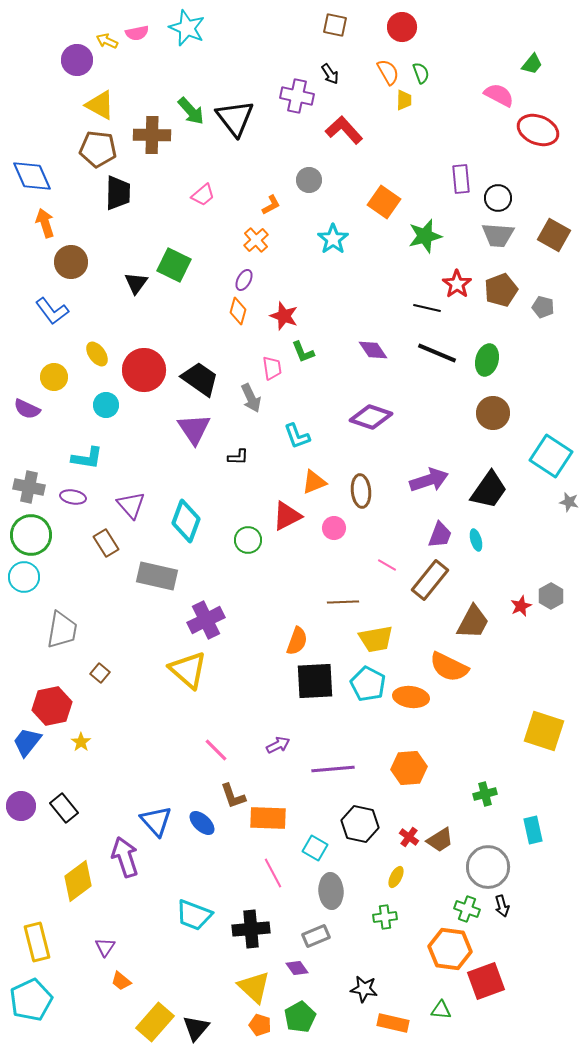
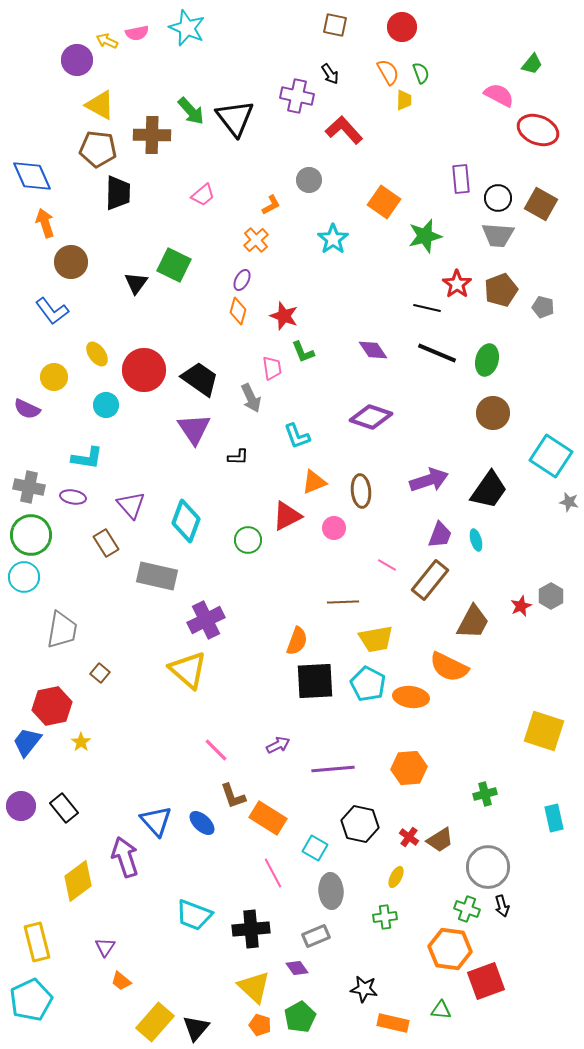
brown square at (554, 235): moved 13 px left, 31 px up
purple ellipse at (244, 280): moved 2 px left
orange rectangle at (268, 818): rotated 30 degrees clockwise
cyan rectangle at (533, 830): moved 21 px right, 12 px up
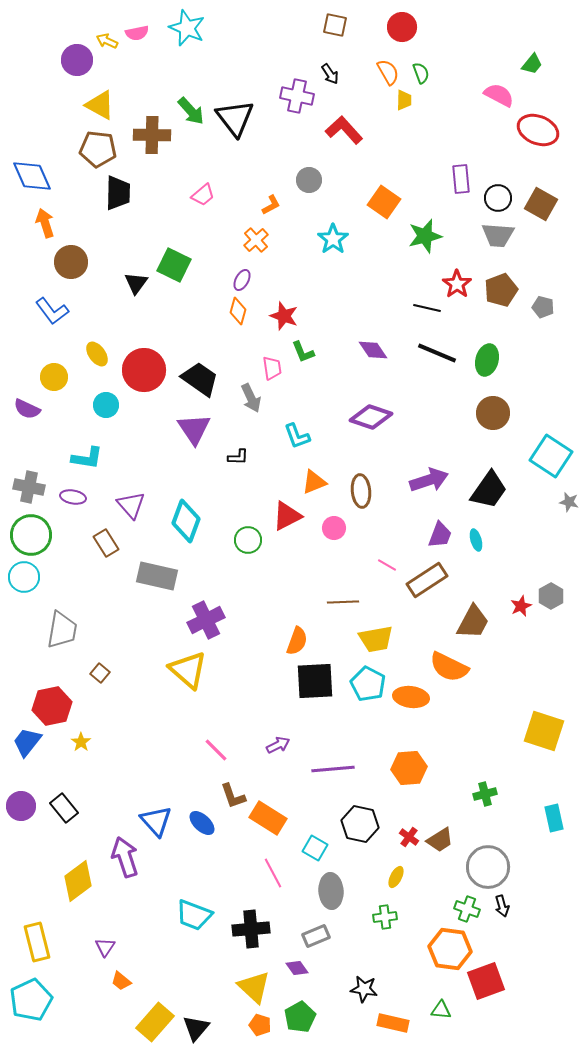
brown rectangle at (430, 580): moved 3 px left; rotated 18 degrees clockwise
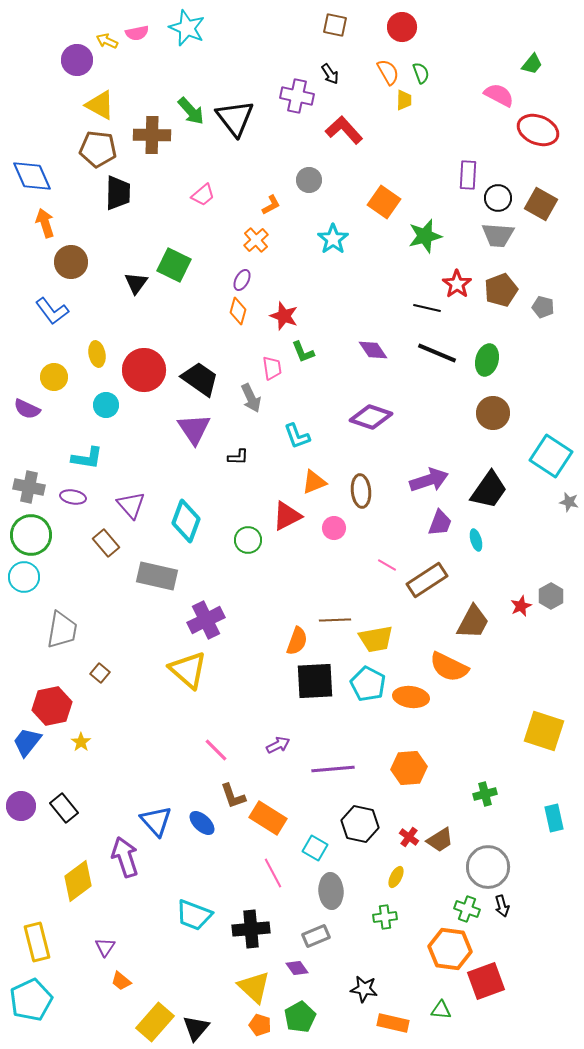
purple rectangle at (461, 179): moved 7 px right, 4 px up; rotated 8 degrees clockwise
yellow ellipse at (97, 354): rotated 25 degrees clockwise
purple trapezoid at (440, 535): moved 12 px up
brown rectangle at (106, 543): rotated 8 degrees counterclockwise
brown line at (343, 602): moved 8 px left, 18 px down
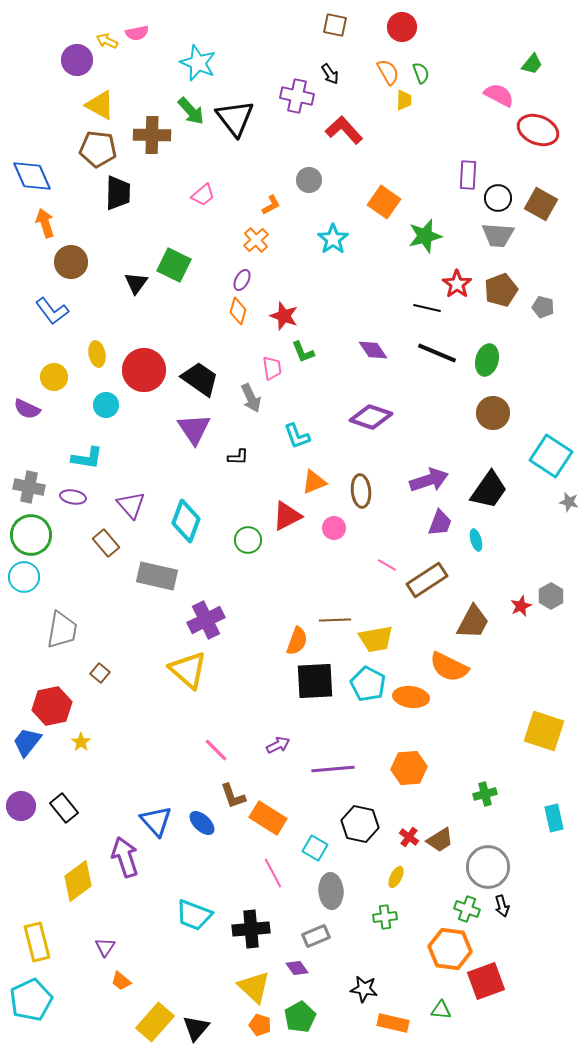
cyan star at (187, 28): moved 11 px right, 35 px down
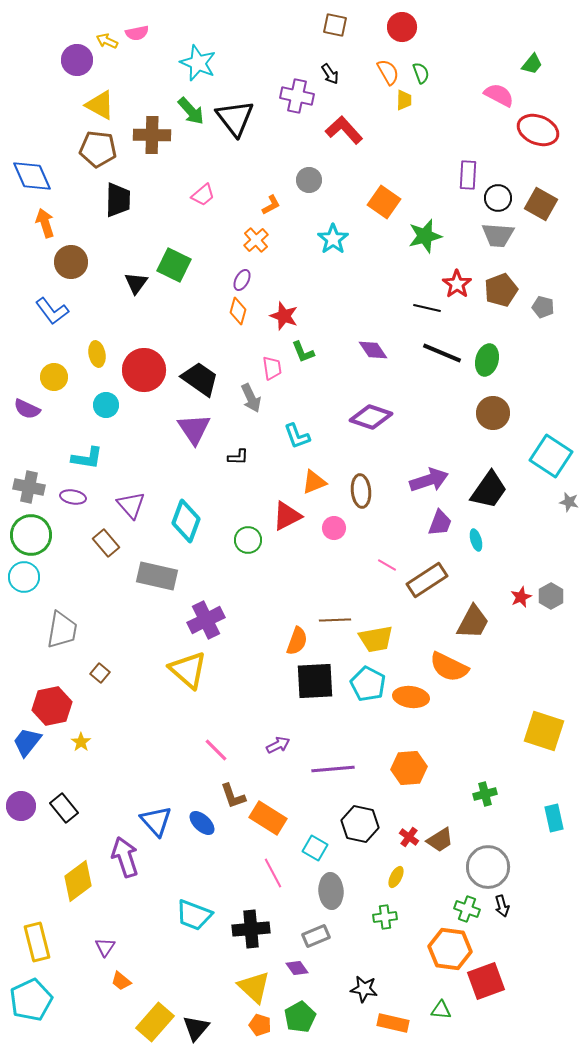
black trapezoid at (118, 193): moved 7 px down
black line at (437, 353): moved 5 px right
red star at (521, 606): moved 9 px up
